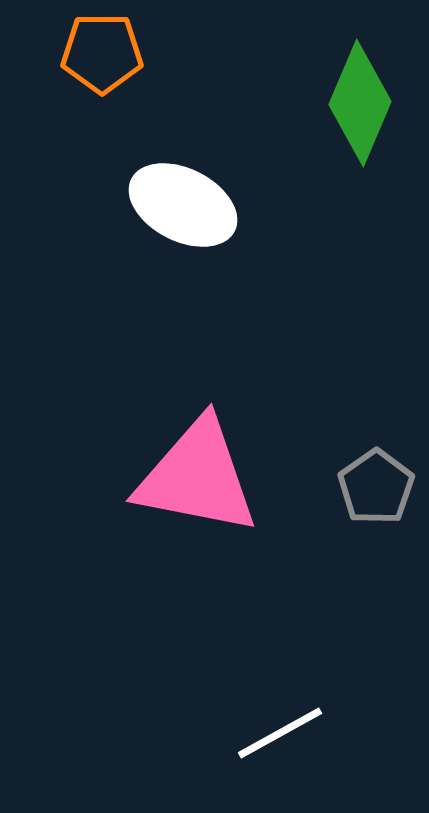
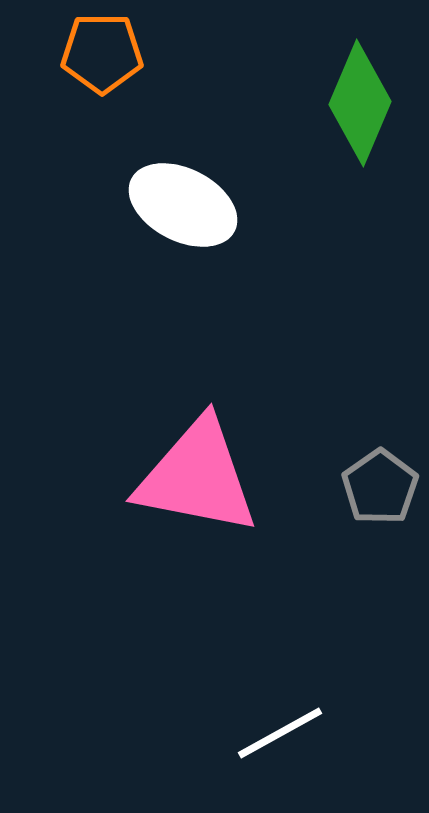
gray pentagon: moved 4 px right
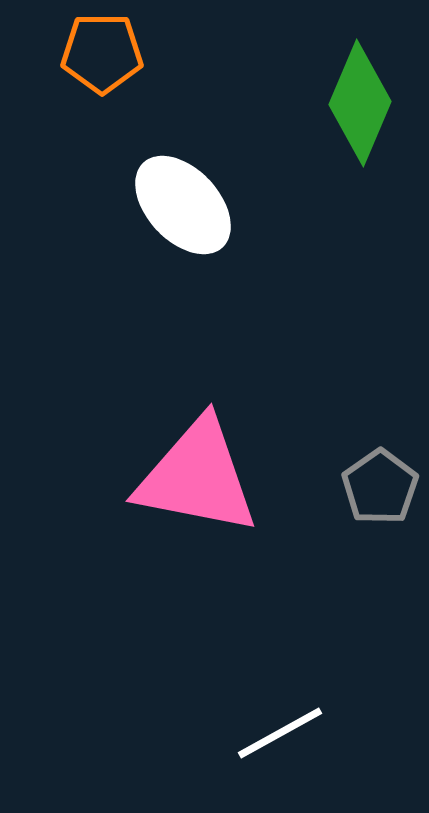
white ellipse: rotated 20 degrees clockwise
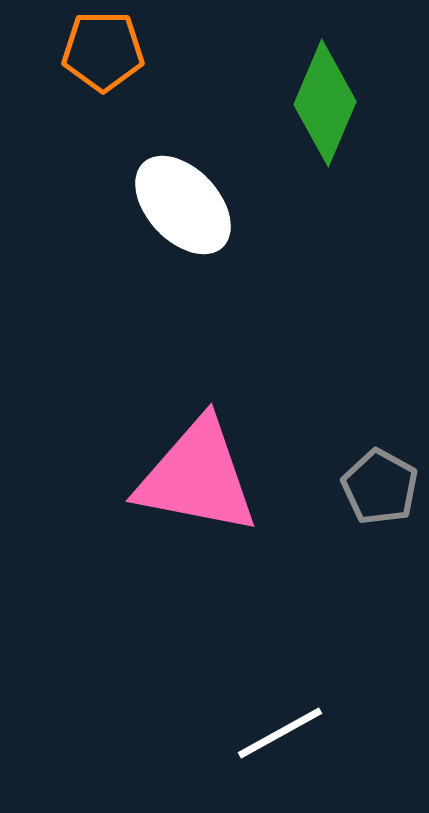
orange pentagon: moved 1 px right, 2 px up
green diamond: moved 35 px left
gray pentagon: rotated 8 degrees counterclockwise
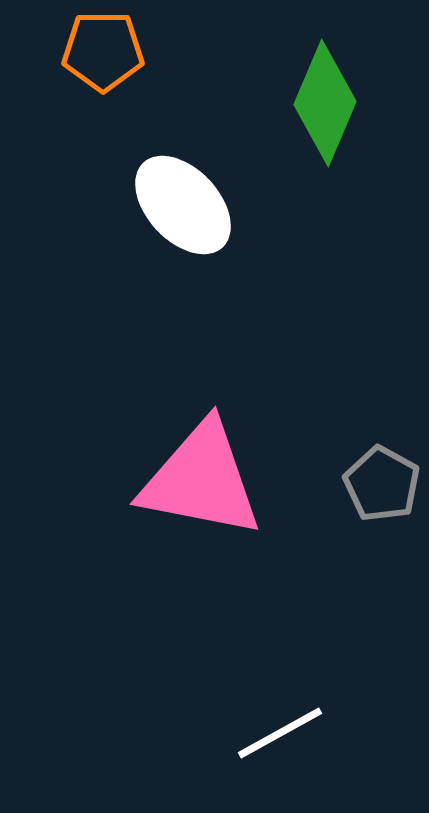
pink triangle: moved 4 px right, 3 px down
gray pentagon: moved 2 px right, 3 px up
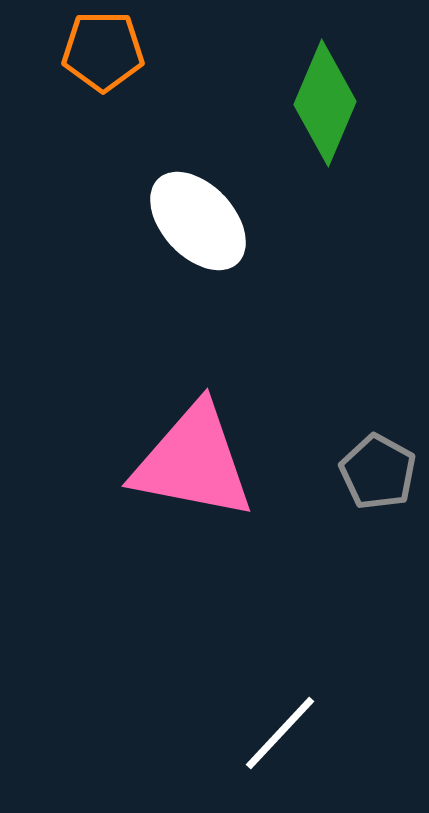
white ellipse: moved 15 px right, 16 px down
pink triangle: moved 8 px left, 18 px up
gray pentagon: moved 4 px left, 12 px up
white line: rotated 18 degrees counterclockwise
